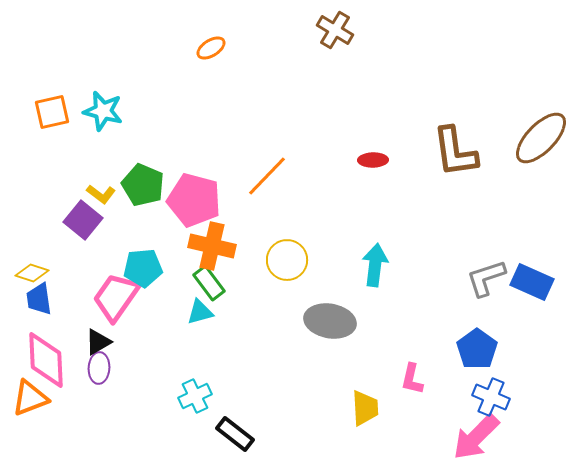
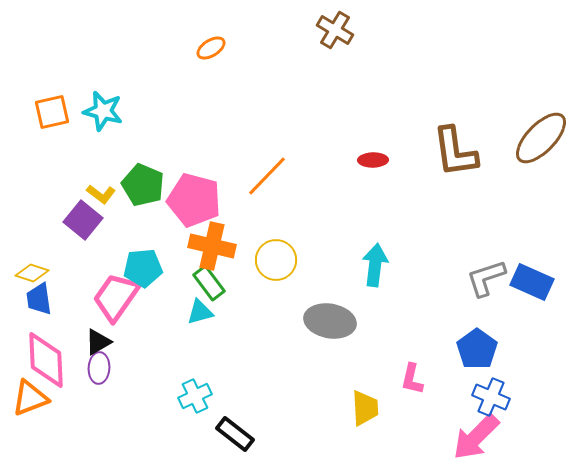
yellow circle: moved 11 px left
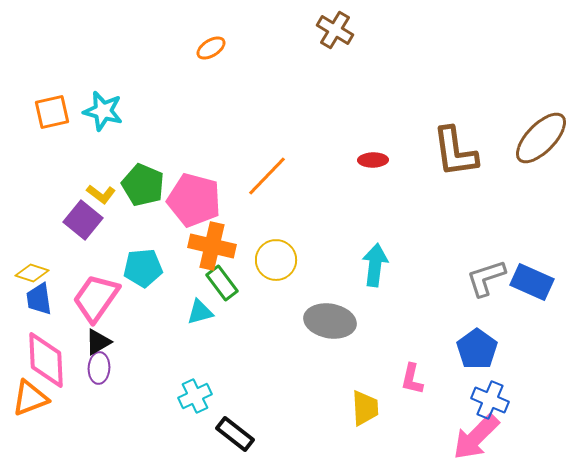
green rectangle: moved 13 px right
pink trapezoid: moved 20 px left, 1 px down
blue cross: moved 1 px left, 3 px down
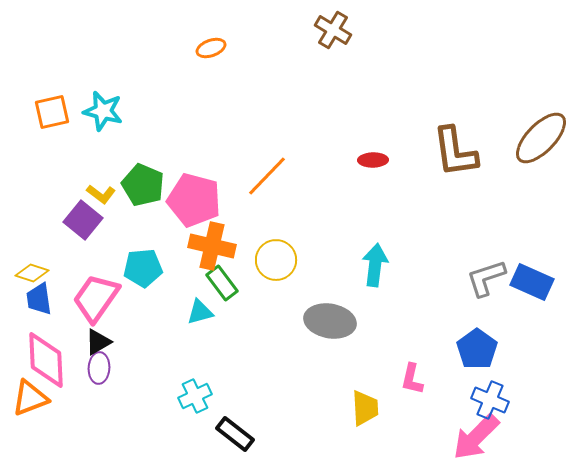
brown cross: moved 2 px left
orange ellipse: rotated 12 degrees clockwise
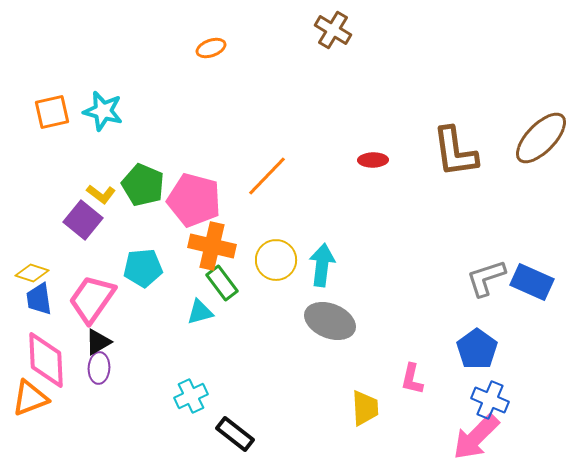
cyan arrow: moved 53 px left
pink trapezoid: moved 4 px left, 1 px down
gray ellipse: rotated 12 degrees clockwise
cyan cross: moved 4 px left
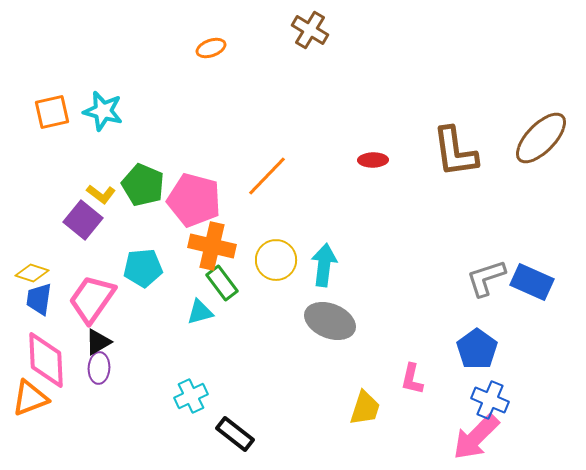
brown cross: moved 23 px left
cyan arrow: moved 2 px right
blue trapezoid: rotated 16 degrees clockwise
yellow trapezoid: rotated 21 degrees clockwise
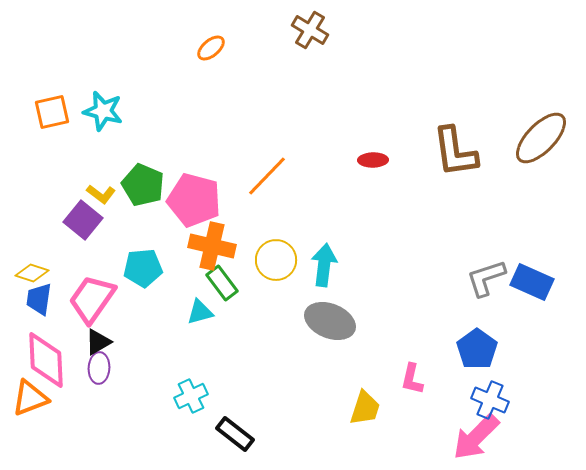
orange ellipse: rotated 20 degrees counterclockwise
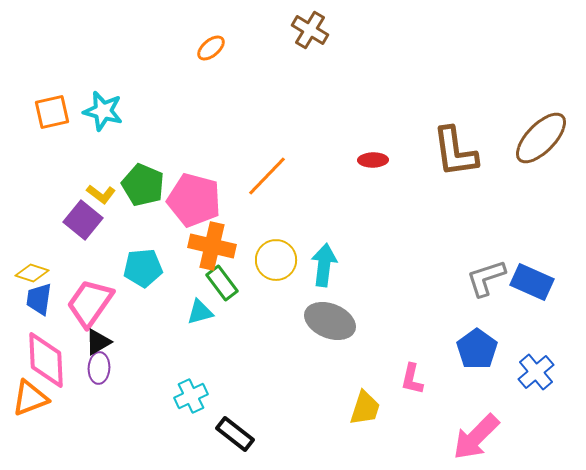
pink trapezoid: moved 2 px left, 4 px down
blue cross: moved 46 px right, 28 px up; rotated 27 degrees clockwise
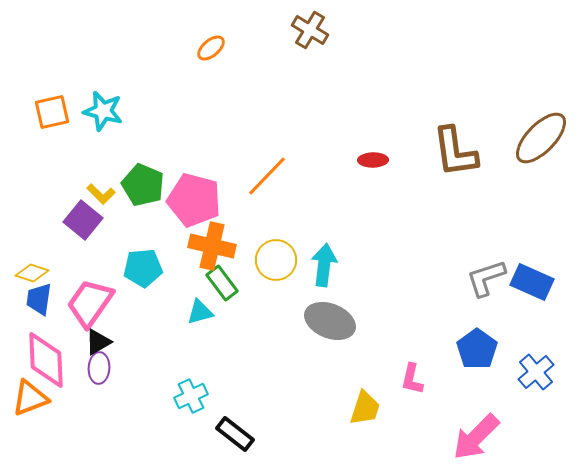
yellow L-shape: rotated 8 degrees clockwise
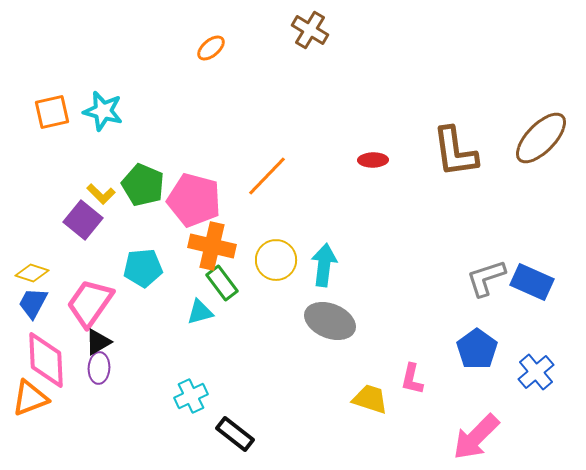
blue trapezoid: moved 6 px left, 4 px down; rotated 20 degrees clockwise
yellow trapezoid: moved 5 px right, 9 px up; rotated 90 degrees counterclockwise
